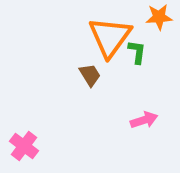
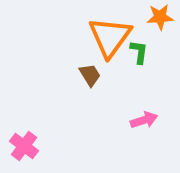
orange star: moved 1 px right
green L-shape: moved 2 px right
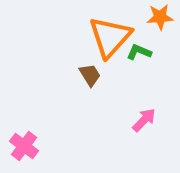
orange triangle: rotated 6 degrees clockwise
green L-shape: rotated 75 degrees counterclockwise
pink arrow: rotated 28 degrees counterclockwise
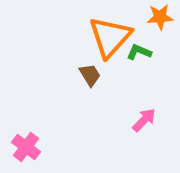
pink cross: moved 2 px right, 1 px down
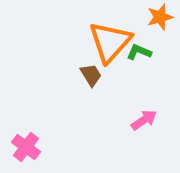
orange star: rotated 12 degrees counterclockwise
orange triangle: moved 5 px down
brown trapezoid: moved 1 px right
pink arrow: rotated 12 degrees clockwise
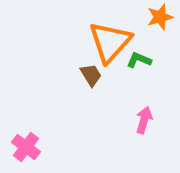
green L-shape: moved 8 px down
pink arrow: rotated 40 degrees counterclockwise
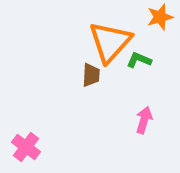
brown trapezoid: rotated 35 degrees clockwise
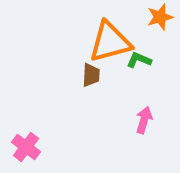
orange triangle: rotated 33 degrees clockwise
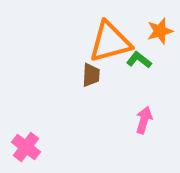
orange star: moved 14 px down
green L-shape: rotated 15 degrees clockwise
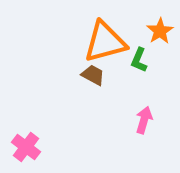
orange star: rotated 16 degrees counterclockwise
orange triangle: moved 5 px left
green L-shape: rotated 105 degrees counterclockwise
brown trapezoid: moved 2 px right; rotated 65 degrees counterclockwise
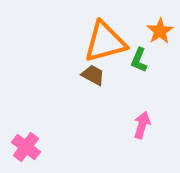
pink arrow: moved 2 px left, 5 px down
